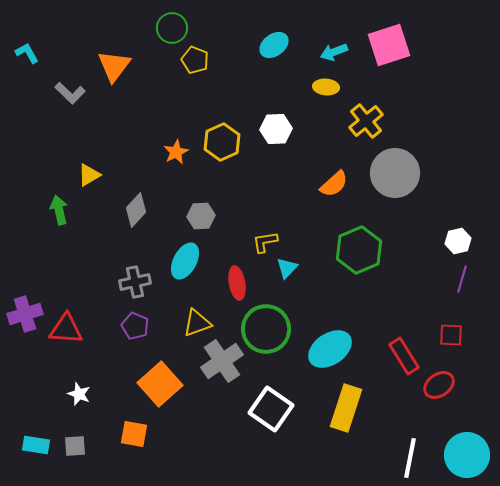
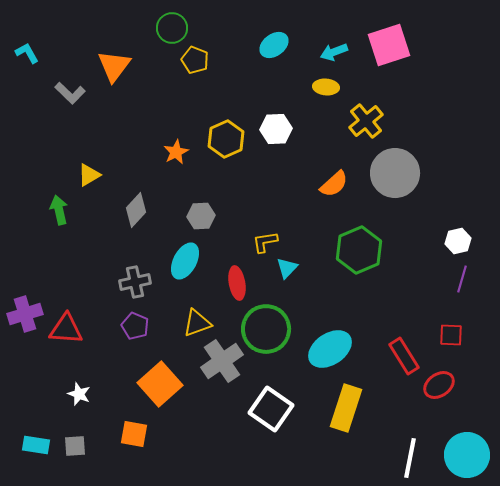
yellow hexagon at (222, 142): moved 4 px right, 3 px up
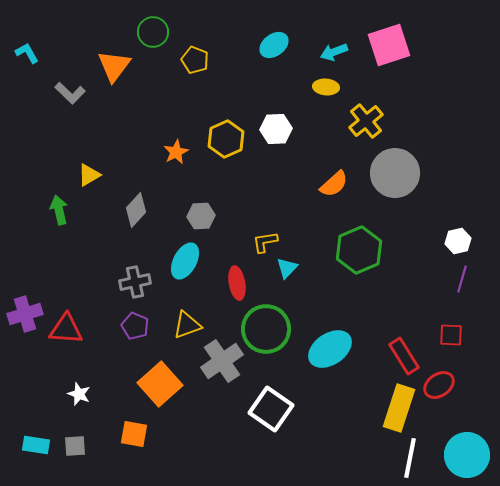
green circle at (172, 28): moved 19 px left, 4 px down
yellow triangle at (197, 323): moved 10 px left, 2 px down
yellow rectangle at (346, 408): moved 53 px right
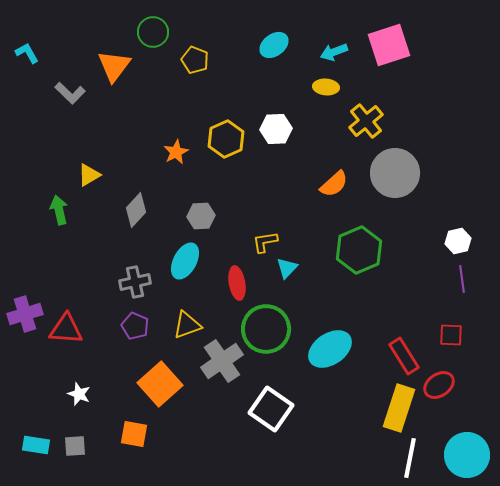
purple line at (462, 279): rotated 24 degrees counterclockwise
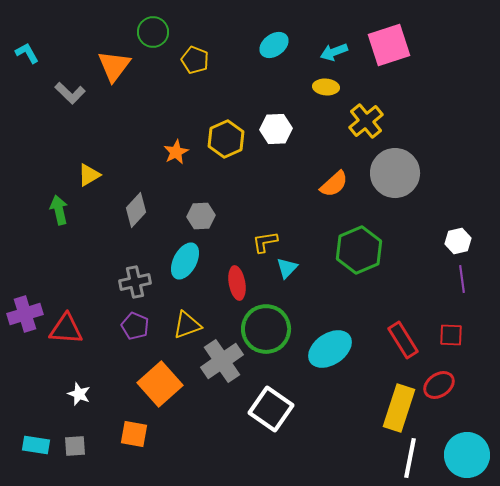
red rectangle at (404, 356): moved 1 px left, 16 px up
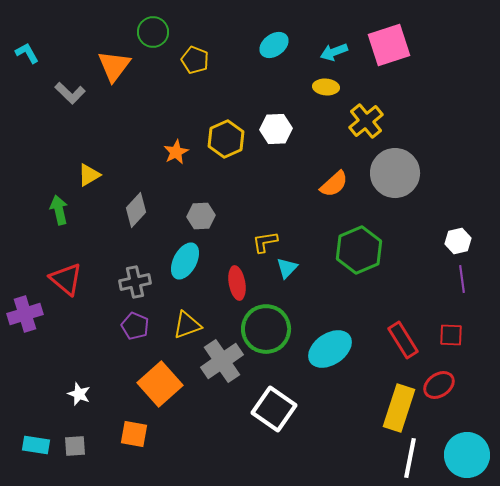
red triangle at (66, 329): moved 50 px up; rotated 36 degrees clockwise
white square at (271, 409): moved 3 px right
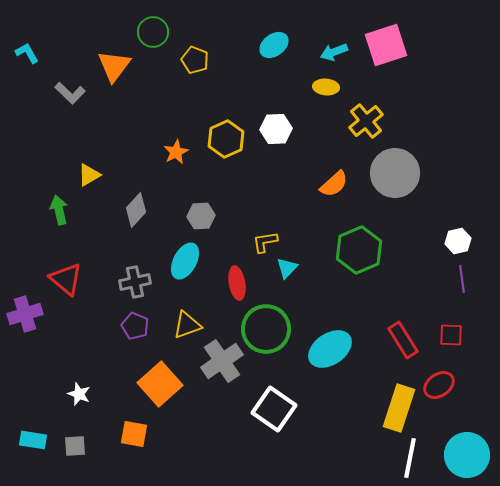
pink square at (389, 45): moved 3 px left
cyan rectangle at (36, 445): moved 3 px left, 5 px up
